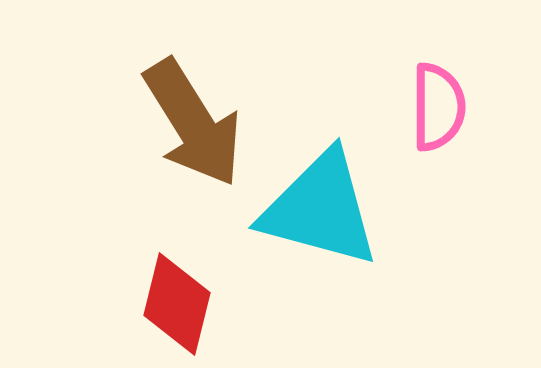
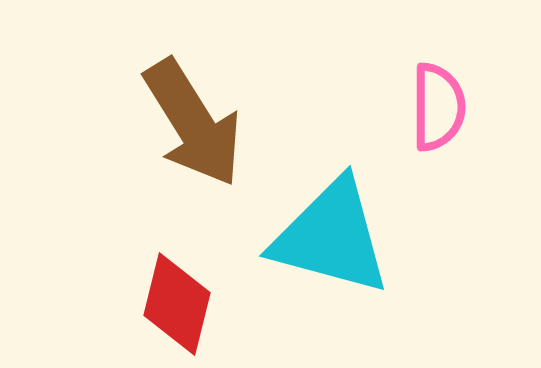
cyan triangle: moved 11 px right, 28 px down
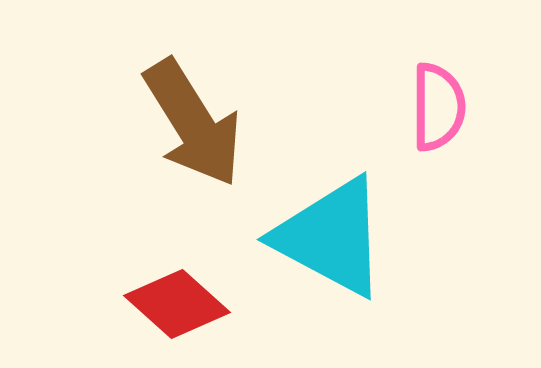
cyan triangle: rotated 13 degrees clockwise
red diamond: rotated 62 degrees counterclockwise
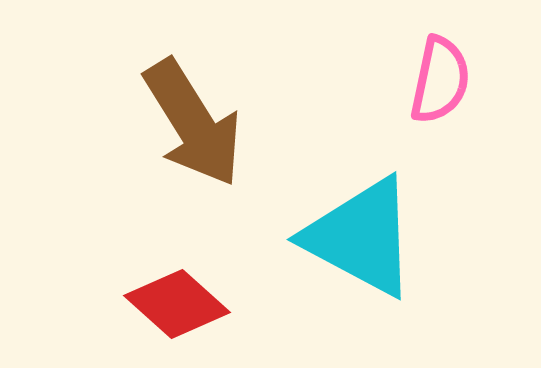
pink semicircle: moved 2 px right, 27 px up; rotated 12 degrees clockwise
cyan triangle: moved 30 px right
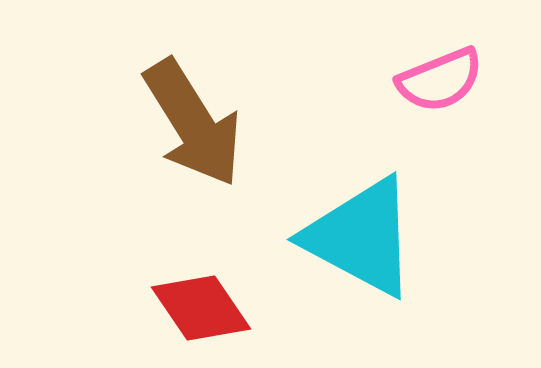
pink semicircle: rotated 56 degrees clockwise
red diamond: moved 24 px right, 4 px down; rotated 14 degrees clockwise
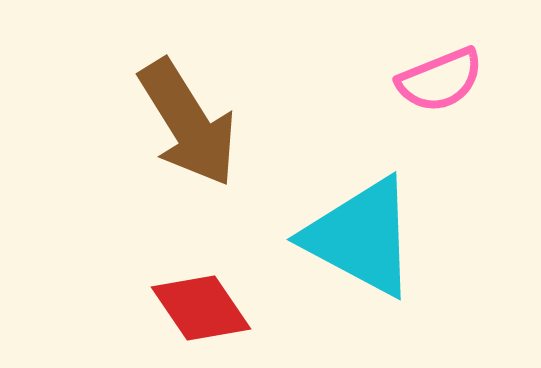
brown arrow: moved 5 px left
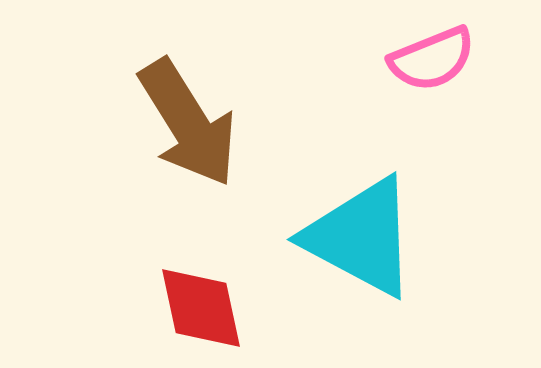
pink semicircle: moved 8 px left, 21 px up
red diamond: rotated 22 degrees clockwise
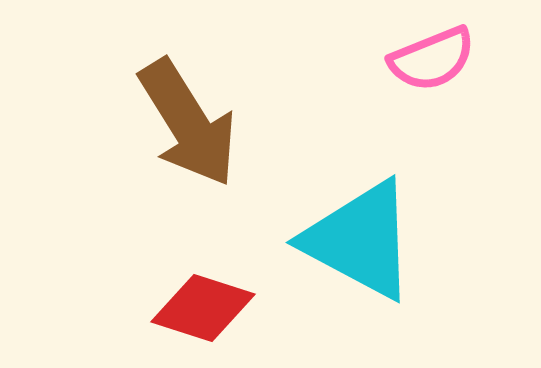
cyan triangle: moved 1 px left, 3 px down
red diamond: moved 2 px right; rotated 60 degrees counterclockwise
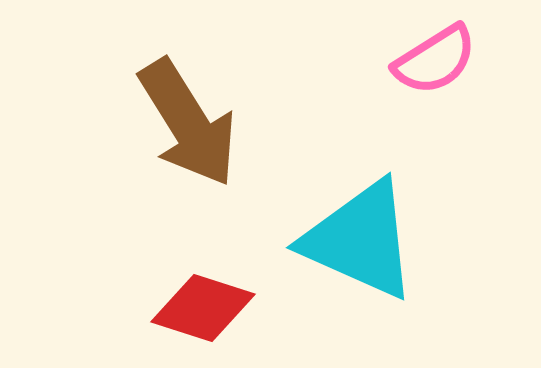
pink semicircle: moved 3 px right, 1 px down; rotated 10 degrees counterclockwise
cyan triangle: rotated 4 degrees counterclockwise
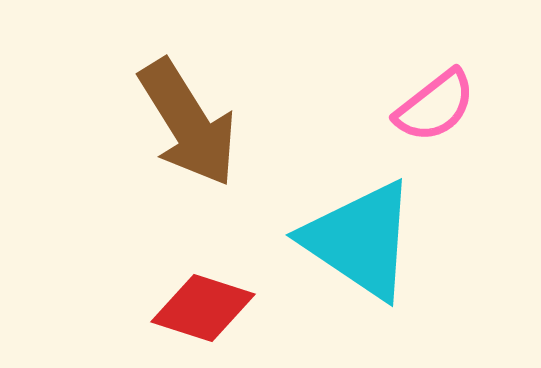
pink semicircle: moved 46 px down; rotated 6 degrees counterclockwise
cyan triangle: rotated 10 degrees clockwise
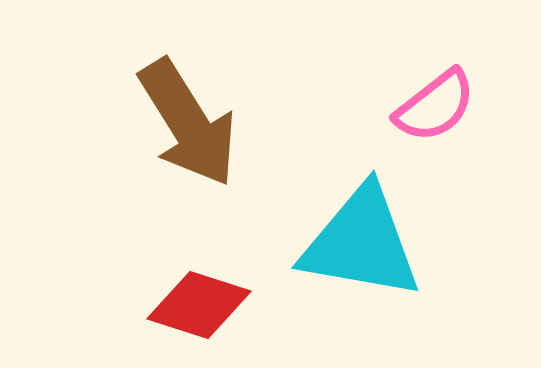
cyan triangle: moved 1 px right, 3 px down; rotated 24 degrees counterclockwise
red diamond: moved 4 px left, 3 px up
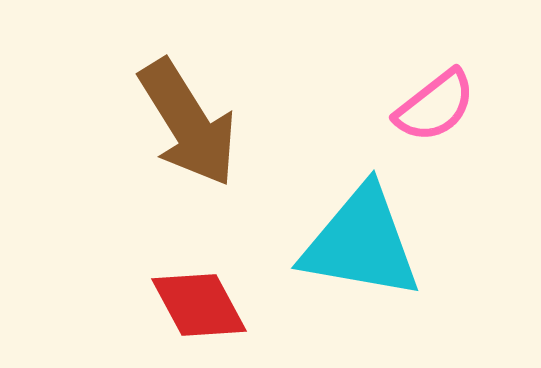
red diamond: rotated 44 degrees clockwise
